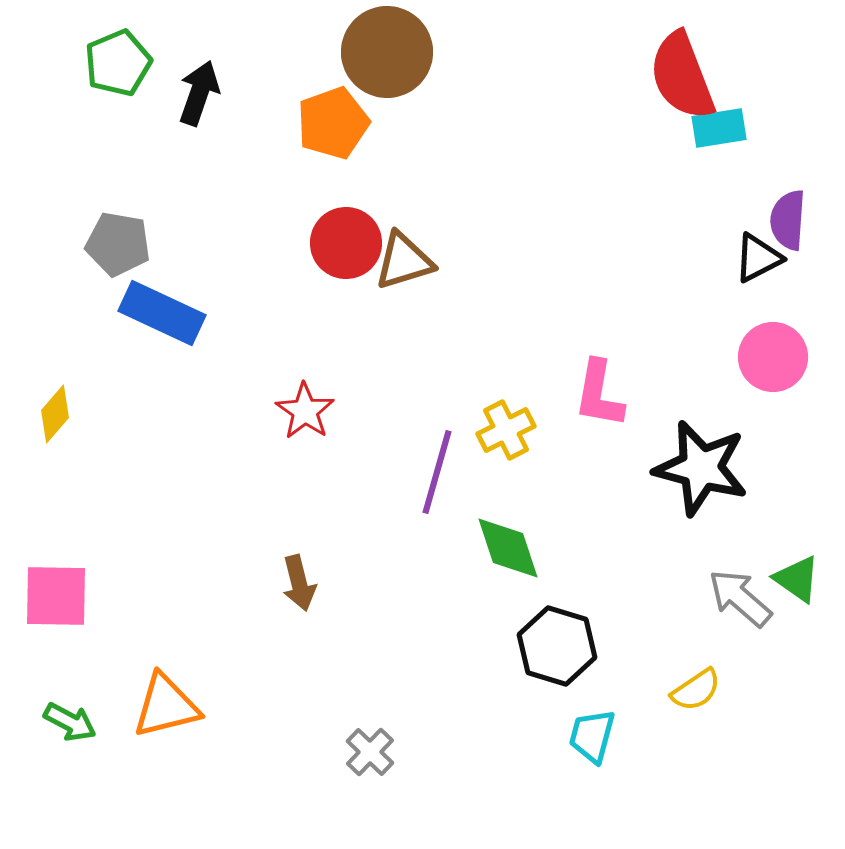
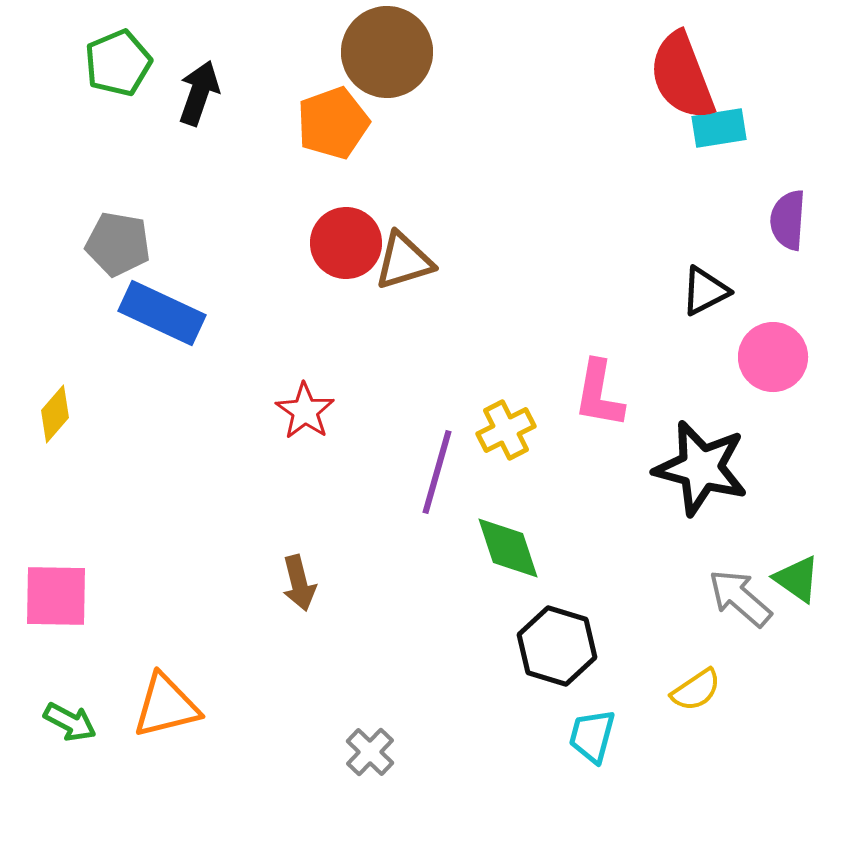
black triangle: moved 53 px left, 33 px down
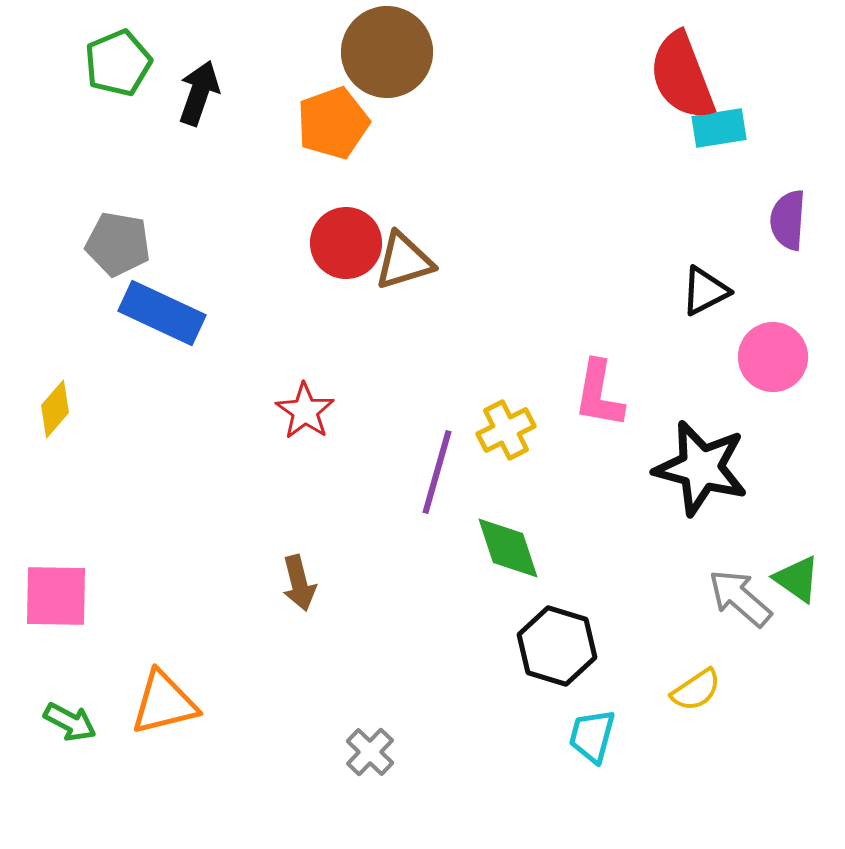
yellow diamond: moved 5 px up
orange triangle: moved 2 px left, 3 px up
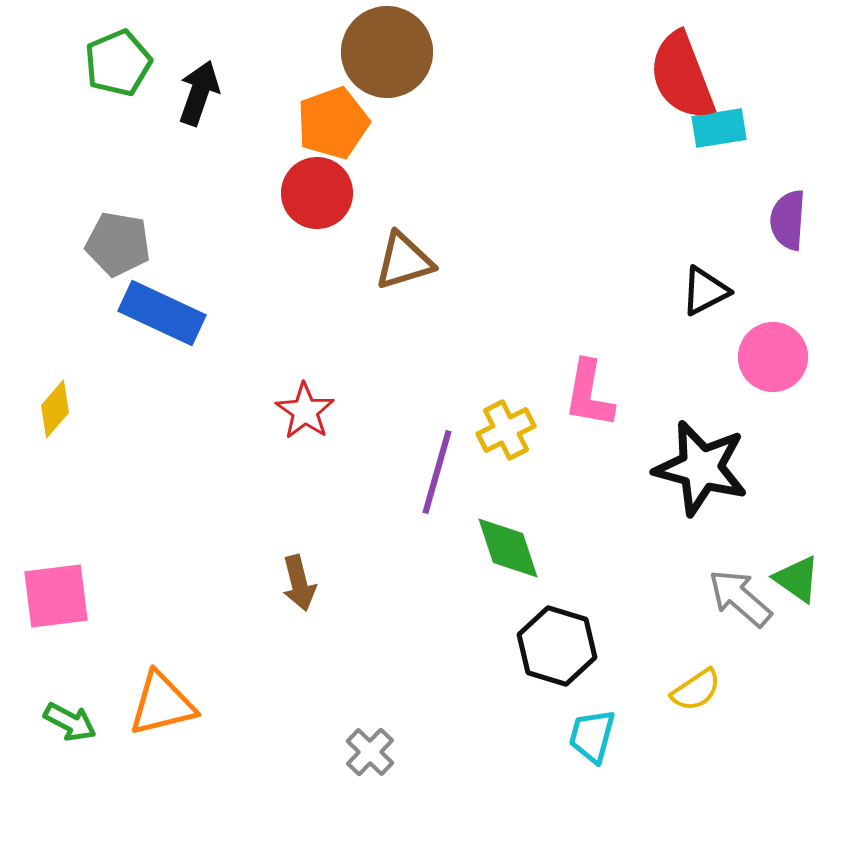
red circle: moved 29 px left, 50 px up
pink L-shape: moved 10 px left
pink square: rotated 8 degrees counterclockwise
orange triangle: moved 2 px left, 1 px down
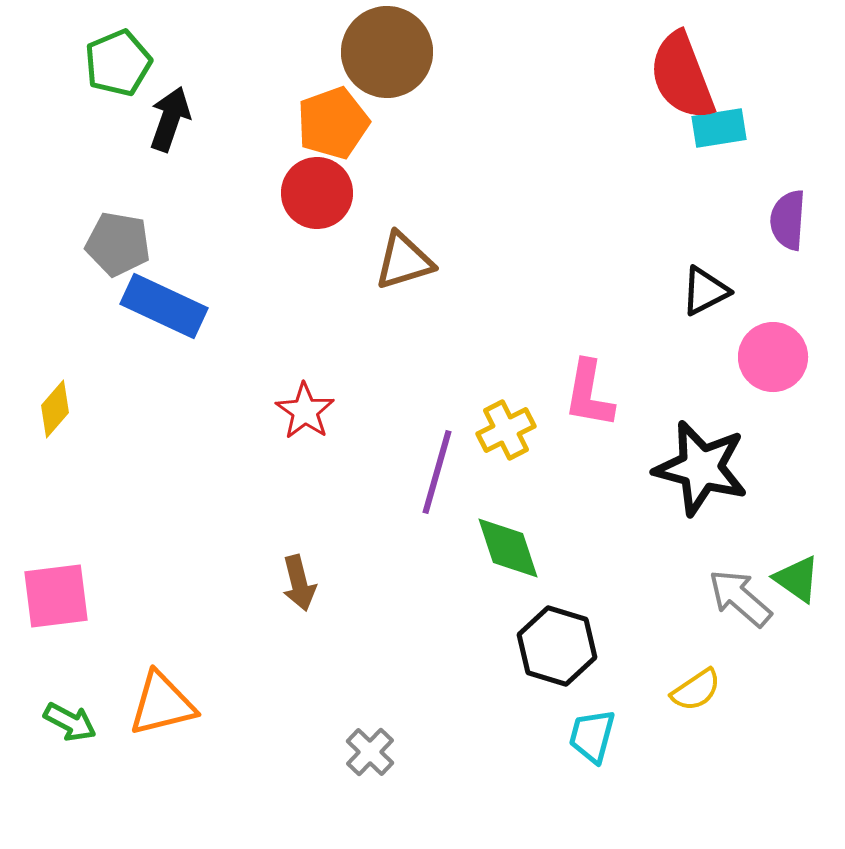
black arrow: moved 29 px left, 26 px down
blue rectangle: moved 2 px right, 7 px up
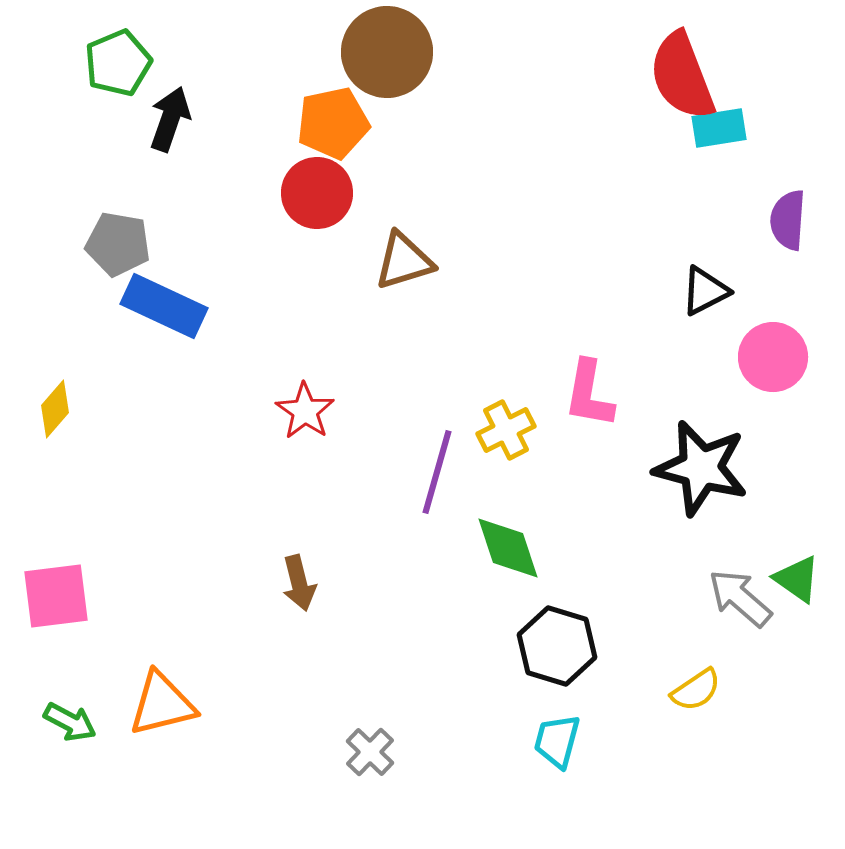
orange pentagon: rotated 8 degrees clockwise
cyan trapezoid: moved 35 px left, 5 px down
